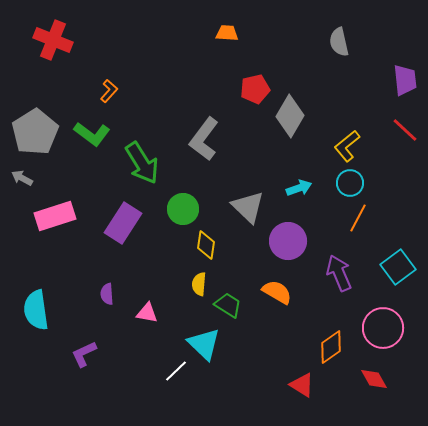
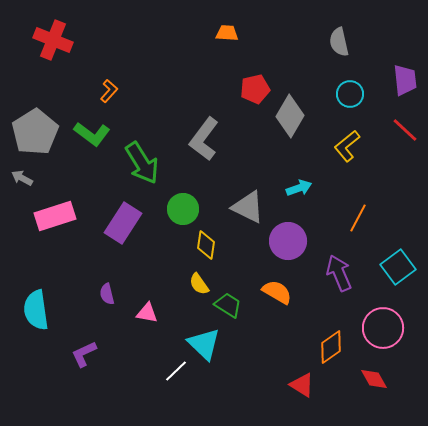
cyan circle: moved 89 px up
gray triangle: rotated 18 degrees counterclockwise
yellow semicircle: rotated 40 degrees counterclockwise
purple semicircle: rotated 10 degrees counterclockwise
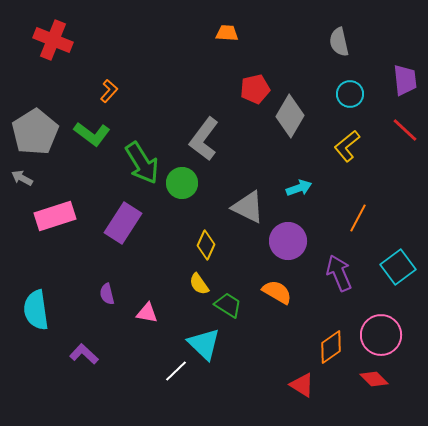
green circle: moved 1 px left, 26 px up
yellow diamond: rotated 16 degrees clockwise
pink circle: moved 2 px left, 7 px down
purple L-shape: rotated 68 degrees clockwise
red diamond: rotated 16 degrees counterclockwise
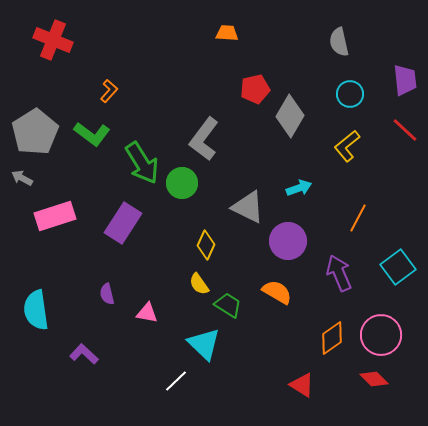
orange diamond: moved 1 px right, 9 px up
white line: moved 10 px down
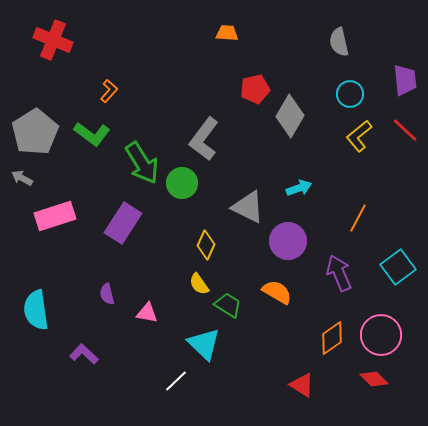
yellow L-shape: moved 12 px right, 10 px up
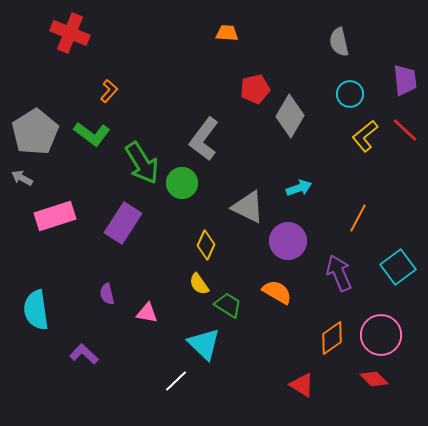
red cross: moved 17 px right, 7 px up
yellow L-shape: moved 6 px right
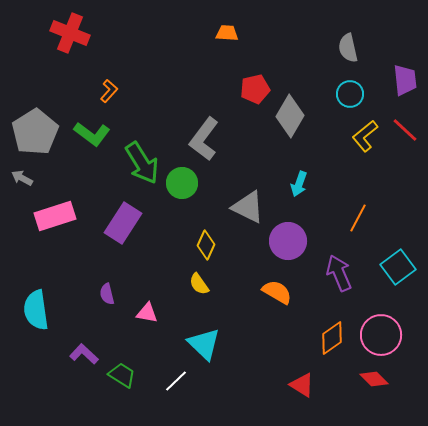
gray semicircle: moved 9 px right, 6 px down
cyan arrow: moved 4 px up; rotated 130 degrees clockwise
green trapezoid: moved 106 px left, 70 px down
